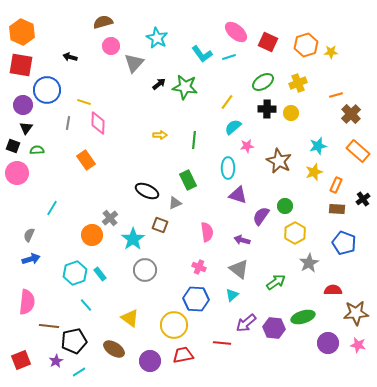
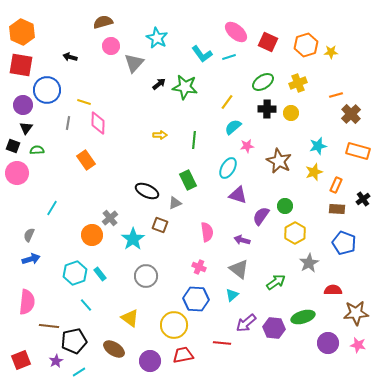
orange rectangle at (358, 151): rotated 25 degrees counterclockwise
cyan ellipse at (228, 168): rotated 30 degrees clockwise
gray circle at (145, 270): moved 1 px right, 6 px down
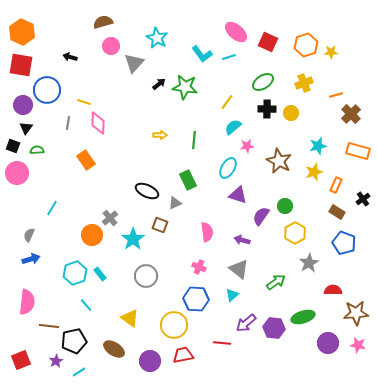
yellow cross at (298, 83): moved 6 px right
brown rectangle at (337, 209): moved 3 px down; rotated 28 degrees clockwise
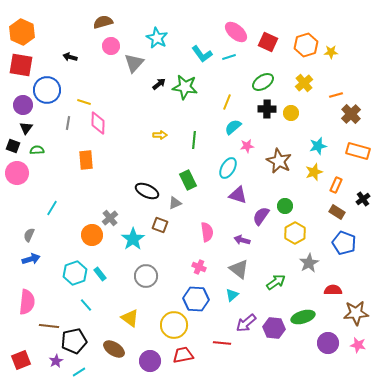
yellow cross at (304, 83): rotated 18 degrees counterclockwise
yellow line at (227, 102): rotated 14 degrees counterclockwise
orange rectangle at (86, 160): rotated 30 degrees clockwise
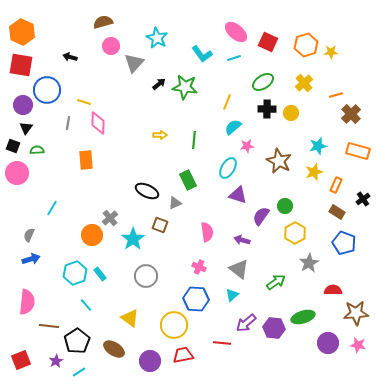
cyan line at (229, 57): moved 5 px right, 1 px down
black pentagon at (74, 341): moved 3 px right; rotated 20 degrees counterclockwise
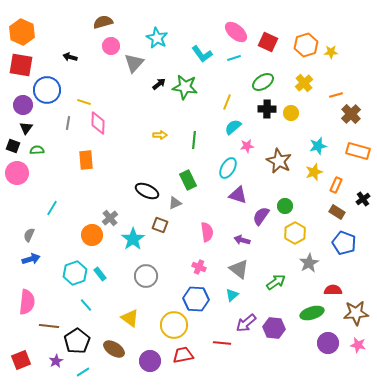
green ellipse at (303, 317): moved 9 px right, 4 px up
cyan line at (79, 372): moved 4 px right
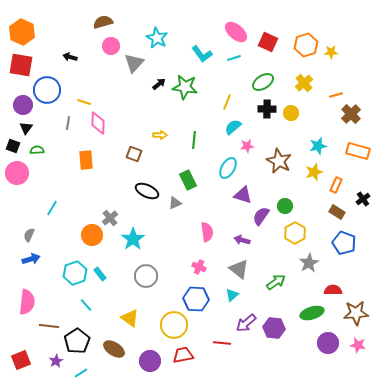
purple triangle at (238, 195): moved 5 px right
brown square at (160, 225): moved 26 px left, 71 px up
cyan line at (83, 372): moved 2 px left, 1 px down
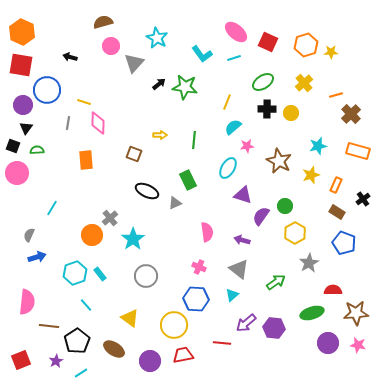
yellow star at (314, 172): moved 3 px left, 3 px down
blue arrow at (31, 259): moved 6 px right, 2 px up
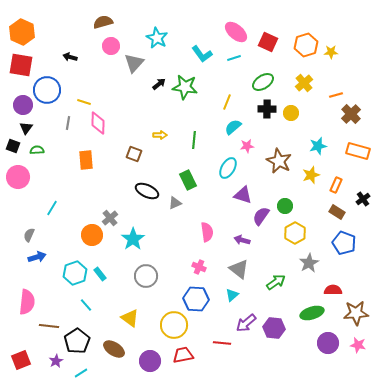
pink circle at (17, 173): moved 1 px right, 4 px down
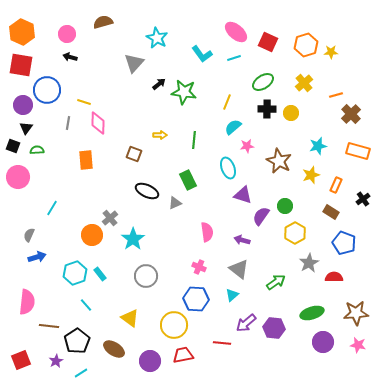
pink circle at (111, 46): moved 44 px left, 12 px up
green star at (185, 87): moved 1 px left, 5 px down
cyan ellipse at (228, 168): rotated 50 degrees counterclockwise
brown rectangle at (337, 212): moved 6 px left
red semicircle at (333, 290): moved 1 px right, 13 px up
purple circle at (328, 343): moved 5 px left, 1 px up
